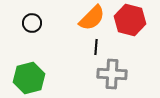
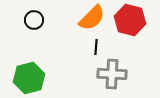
black circle: moved 2 px right, 3 px up
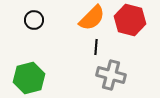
gray cross: moved 1 px left, 1 px down; rotated 12 degrees clockwise
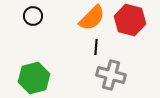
black circle: moved 1 px left, 4 px up
green hexagon: moved 5 px right
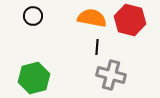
orange semicircle: rotated 124 degrees counterclockwise
black line: moved 1 px right
